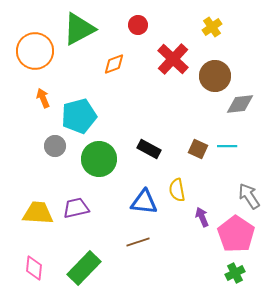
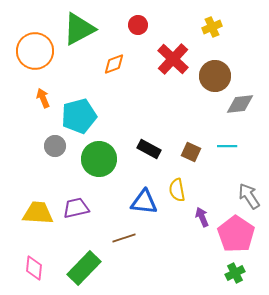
yellow cross: rotated 12 degrees clockwise
brown square: moved 7 px left, 3 px down
brown line: moved 14 px left, 4 px up
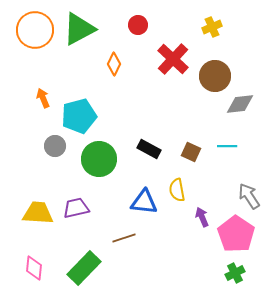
orange circle: moved 21 px up
orange diamond: rotated 45 degrees counterclockwise
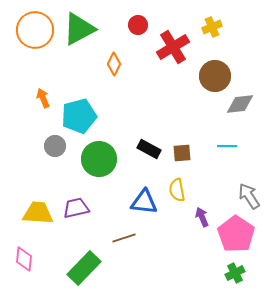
red cross: moved 12 px up; rotated 16 degrees clockwise
brown square: moved 9 px left, 1 px down; rotated 30 degrees counterclockwise
pink diamond: moved 10 px left, 9 px up
